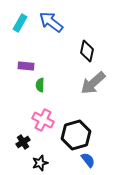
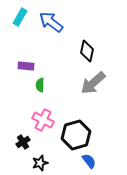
cyan rectangle: moved 6 px up
blue semicircle: moved 1 px right, 1 px down
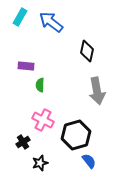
gray arrow: moved 4 px right, 8 px down; rotated 60 degrees counterclockwise
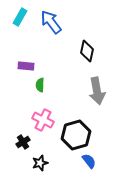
blue arrow: rotated 15 degrees clockwise
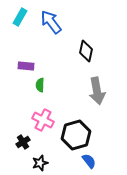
black diamond: moved 1 px left
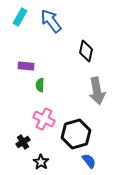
blue arrow: moved 1 px up
pink cross: moved 1 px right, 1 px up
black hexagon: moved 1 px up
black star: moved 1 px right, 1 px up; rotated 21 degrees counterclockwise
